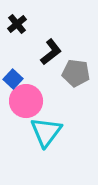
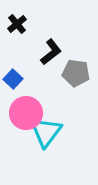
pink circle: moved 12 px down
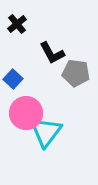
black L-shape: moved 1 px right, 1 px down; rotated 100 degrees clockwise
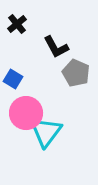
black L-shape: moved 4 px right, 6 px up
gray pentagon: rotated 16 degrees clockwise
blue square: rotated 12 degrees counterclockwise
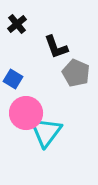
black L-shape: rotated 8 degrees clockwise
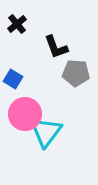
gray pentagon: rotated 20 degrees counterclockwise
pink circle: moved 1 px left, 1 px down
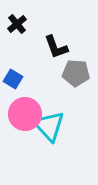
cyan triangle: moved 3 px right, 6 px up; rotated 20 degrees counterclockwise
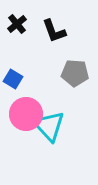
black L-shape: moved 2 px left, 16 px up
gray pentagon: moved 1 px left
pink circle: moved 1 px right
